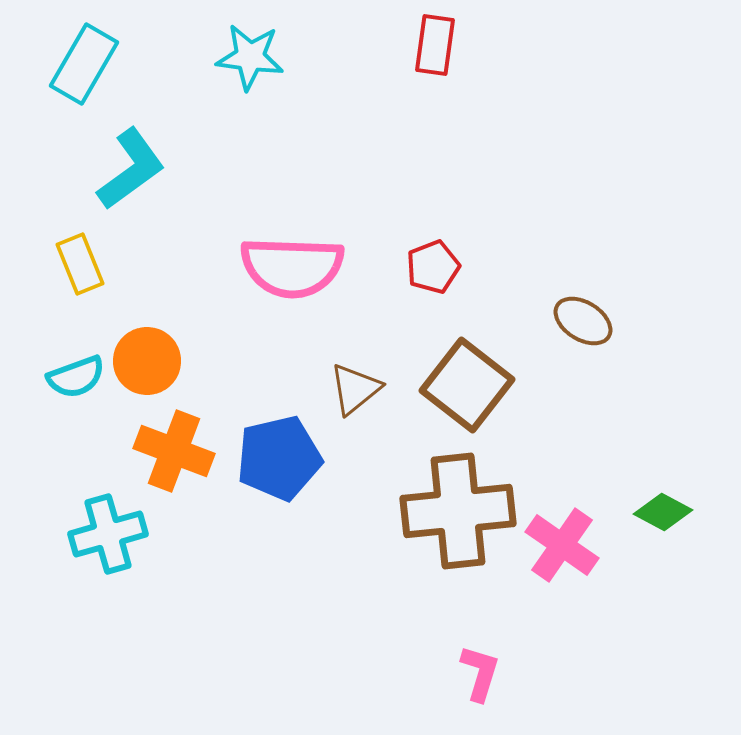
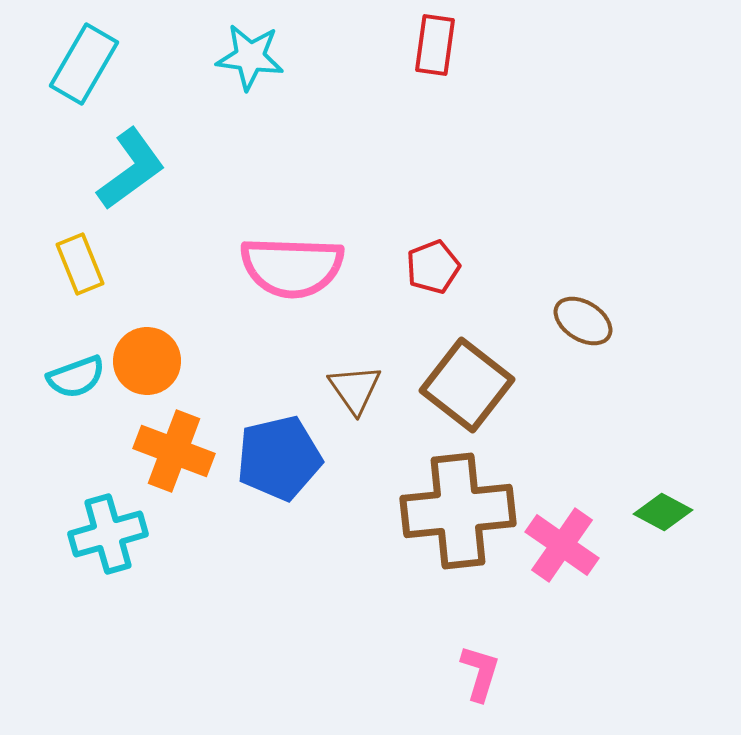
brown triangle: rotated 26 degrees counterclockwise
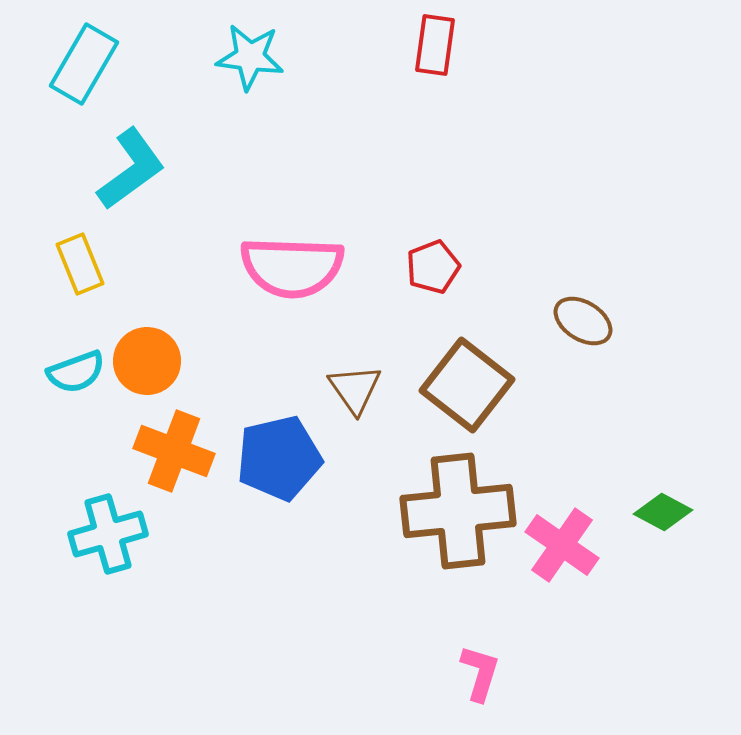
cyan semicircle: moved 5 px up
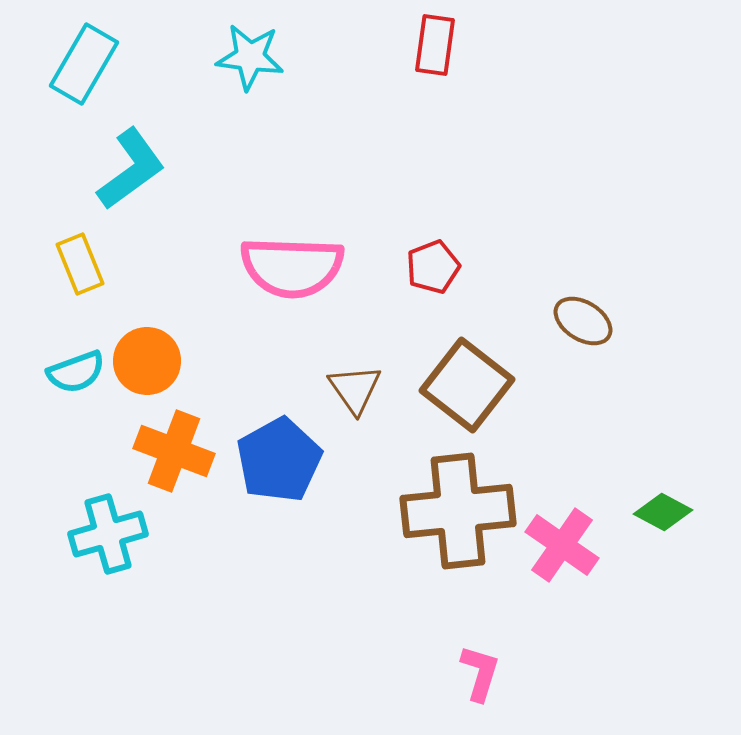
blue pentagon: moved 2 px down; rotated 16 degrees counterclockwise
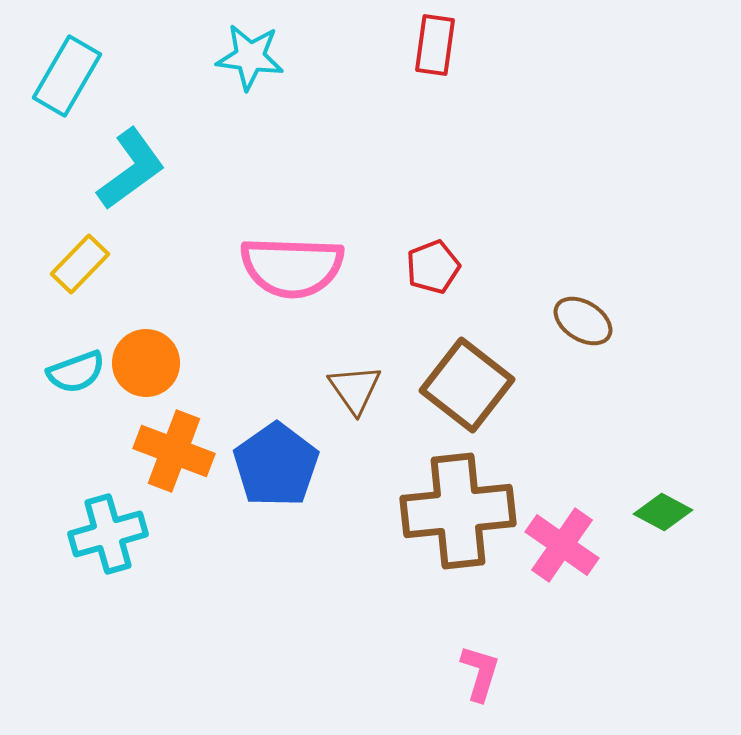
cyan rectangle: moved 17 px left, 12 px down
yellow rectangle: rotated 66 degrees clockwise
orange circle: moved 1 px left, 2 px down
blue pentagon: moved 3 px left, 5 px down; rotated 6 degrees counterclockwise
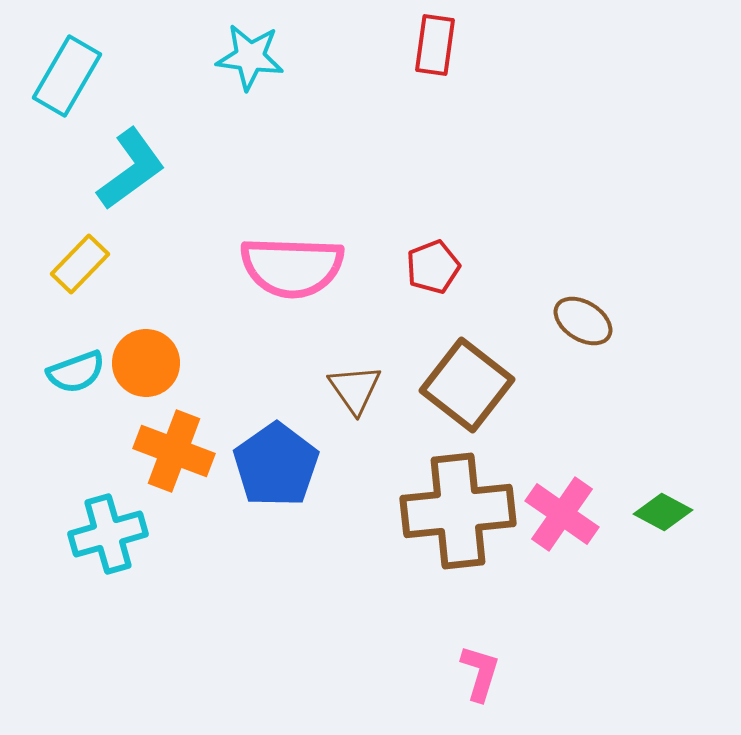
pink cross: moved 31 px up
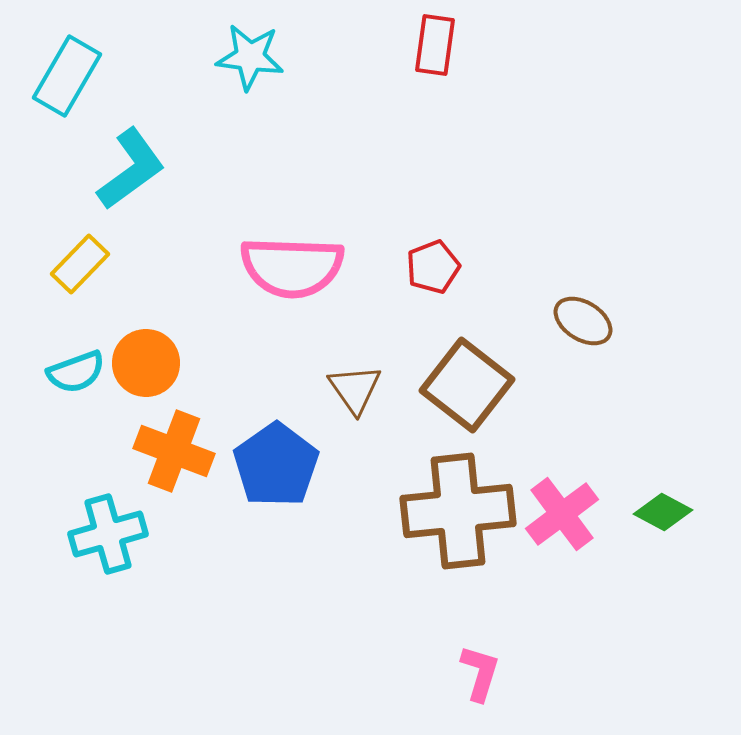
pink cross: rotated 18 degrees clockwise
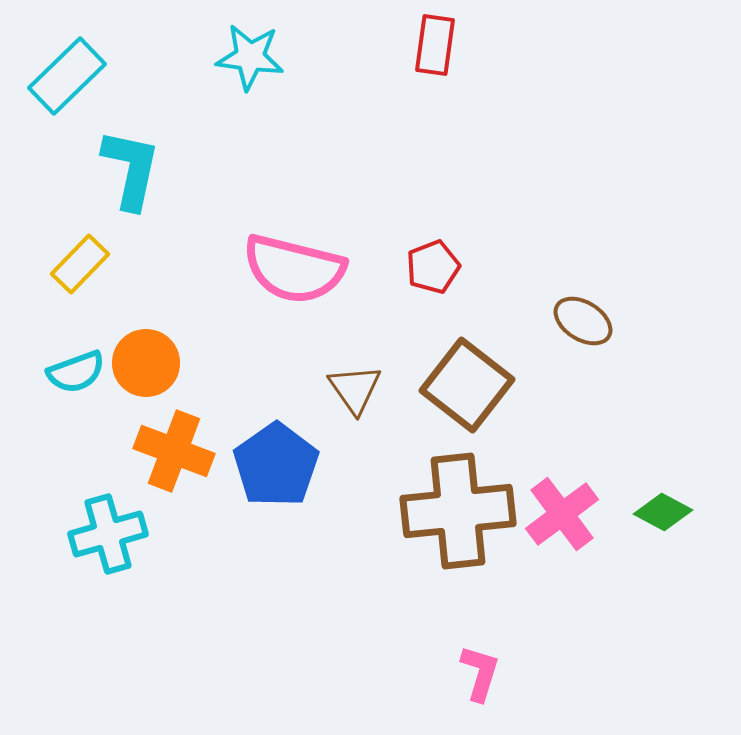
cyan rectangle: rotated 16 degrees clockwise
cyan L-shape: rotated 42 degrees counterclockwise
pink semicircle: moved 2 px right, 2 px down; rotated 12 degrees clockwise
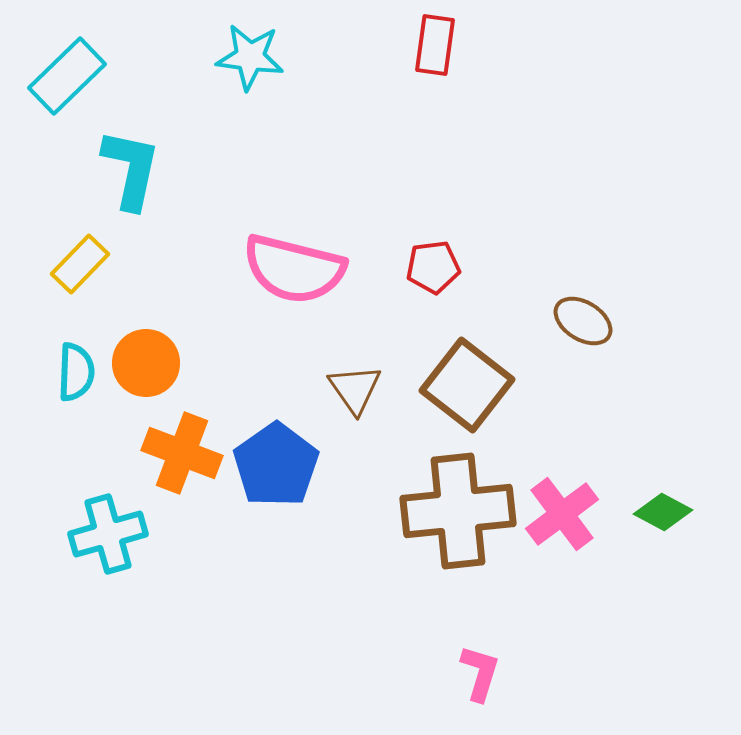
red pentagon: rotated 14 degrees clockwise
cyan semicircle: rotated 68 degrees counterclockwise
orange cross: moved 8 px right, 2 px down
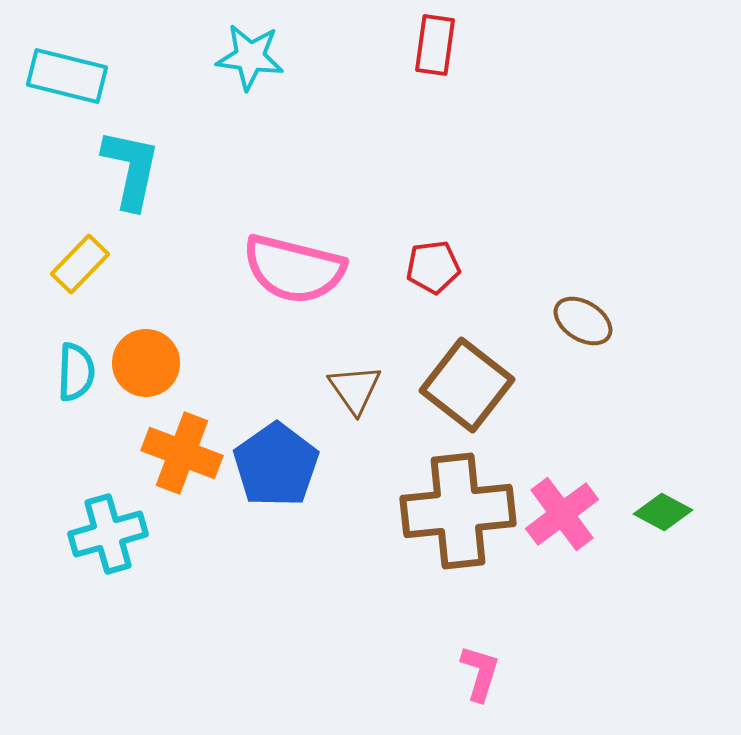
cyan rectangle: rotated 58 degrees clockwise
